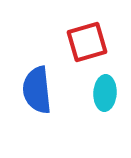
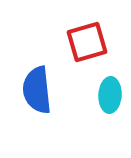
cyan ellipse: moved 5 px right, 2 px down
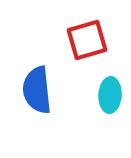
red square: moved 2 px up
